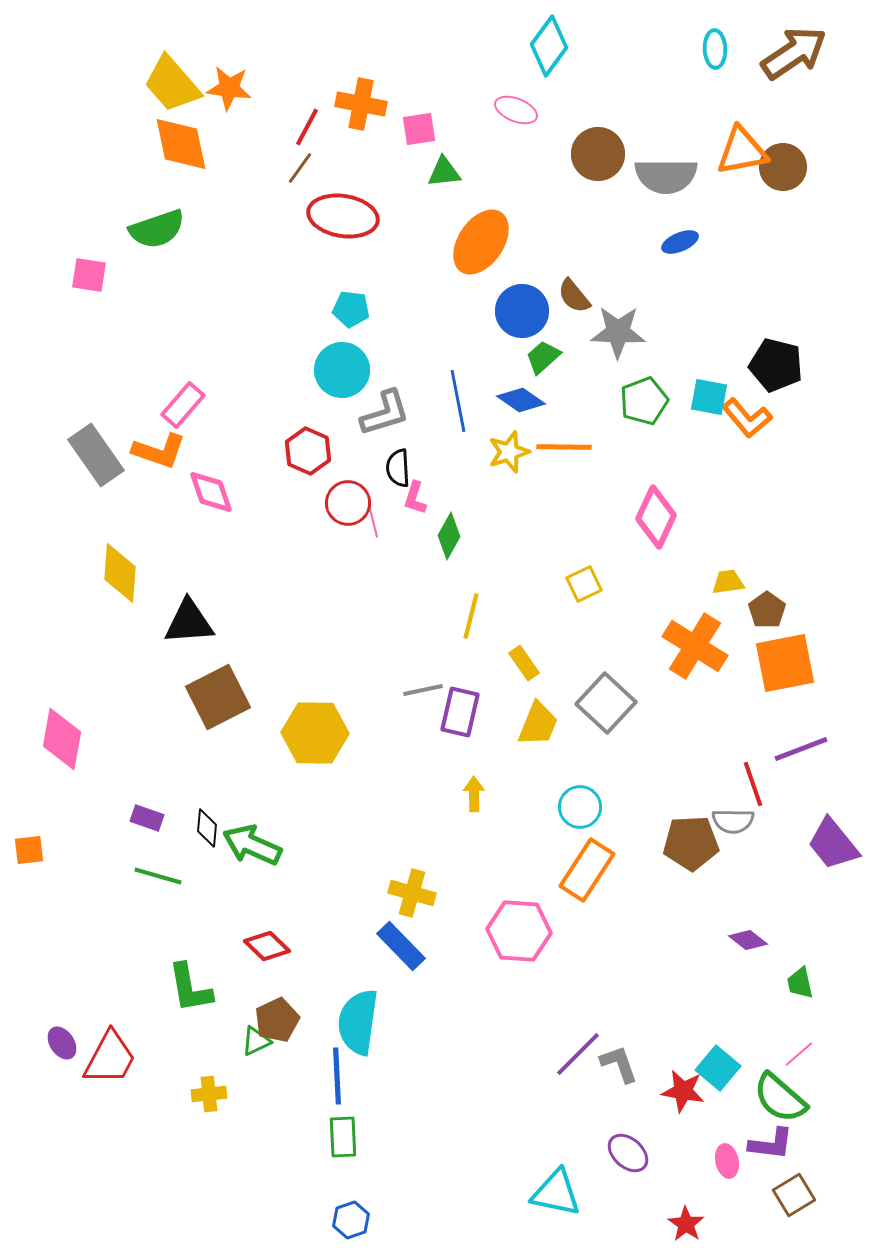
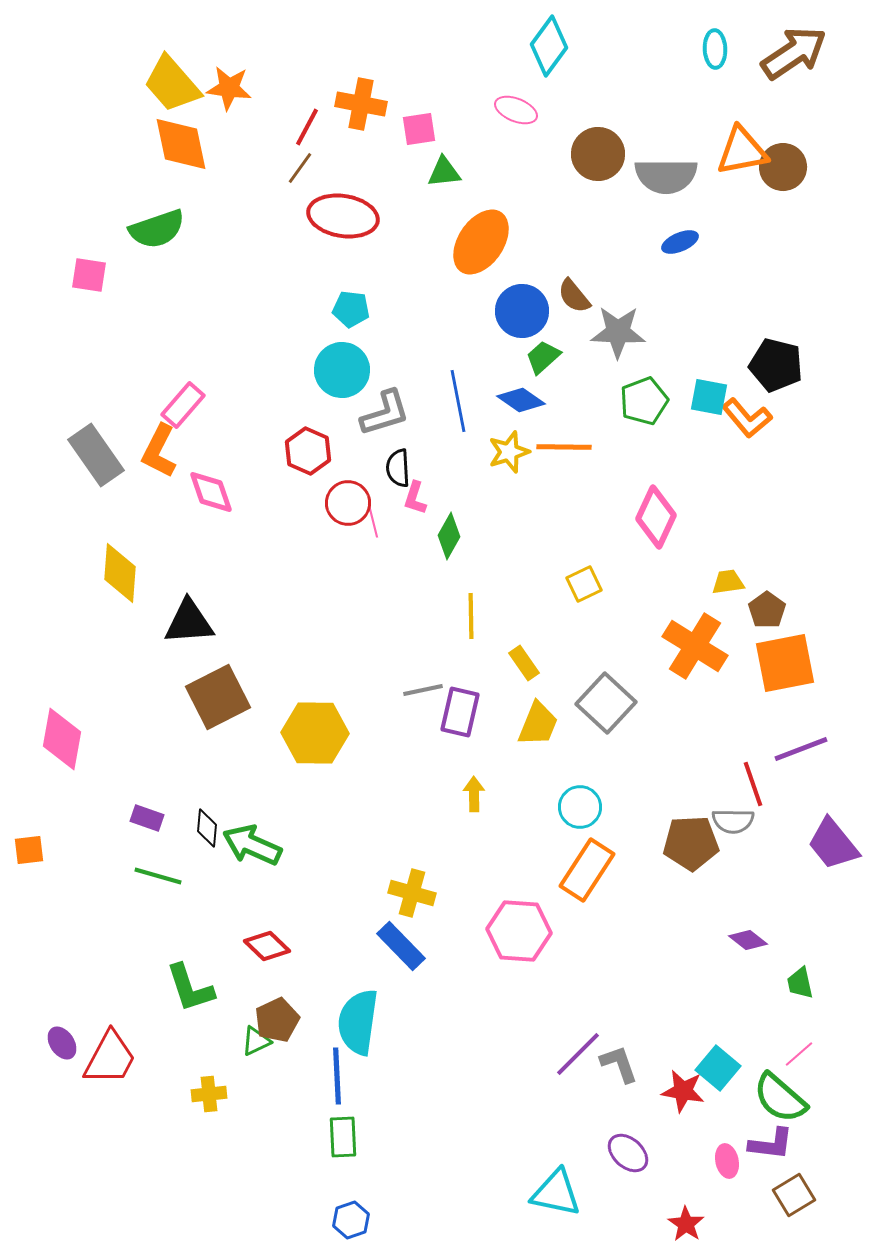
orange L-shape at (159, 451): rotated 98 degrees clockwise
yellow line at (471, 616): rotated 15 degrees counterclockwise
green L-shape at (190, 988): rotated 8 degrees counterclockwise
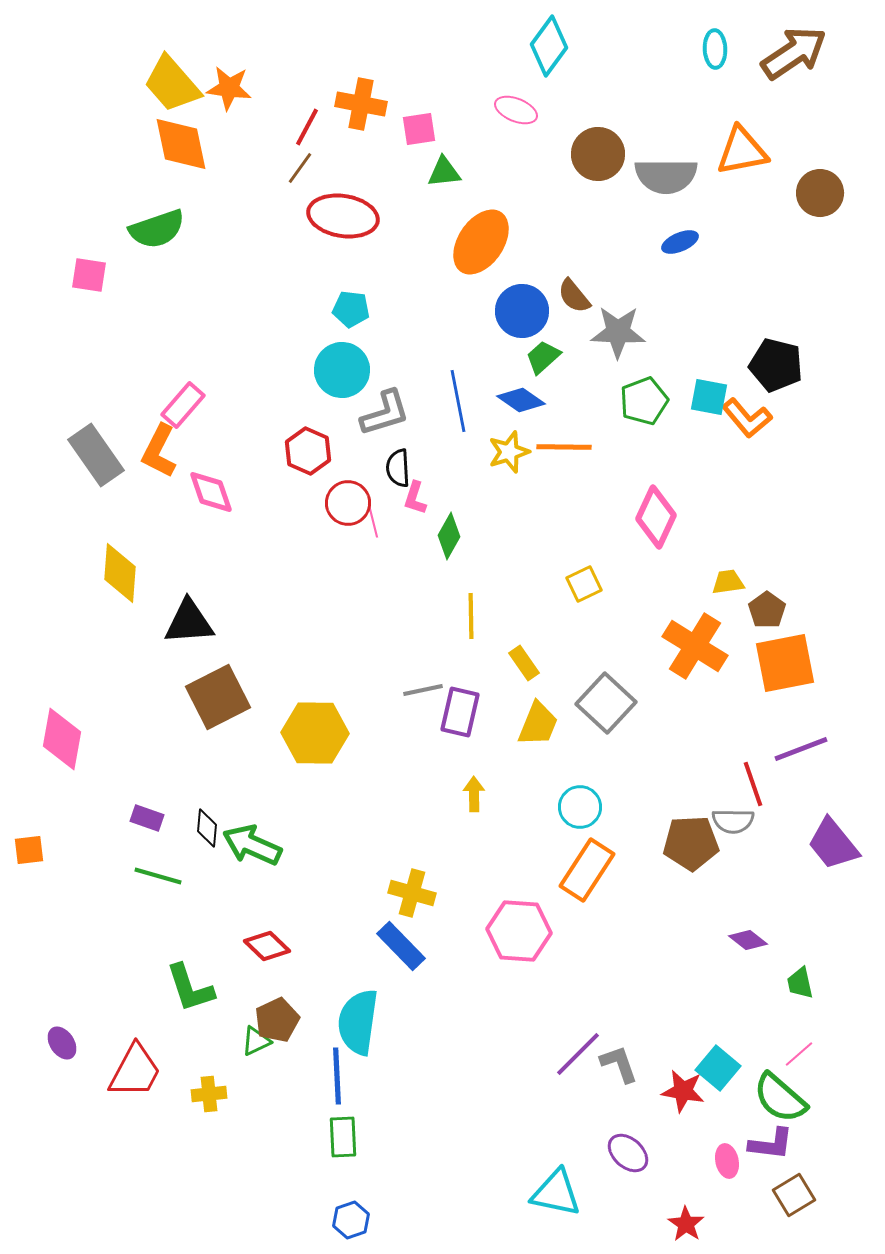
brown circle at (783, 167): moved 37 px right, 26 px down
red trapezoid at (110, 1058): moved 25 px right, 13 px down
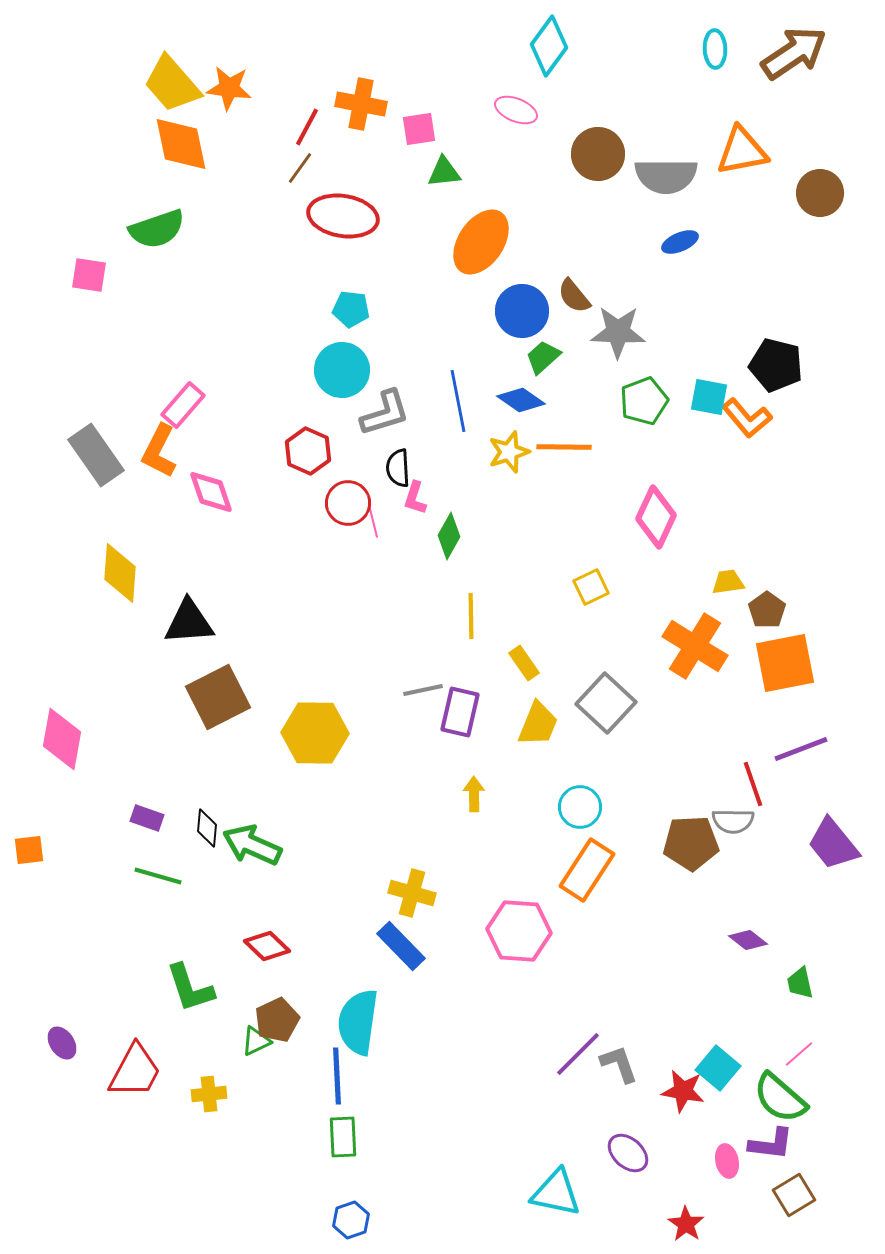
yellow square at (584, 584): moved 7 px right, 3 px down
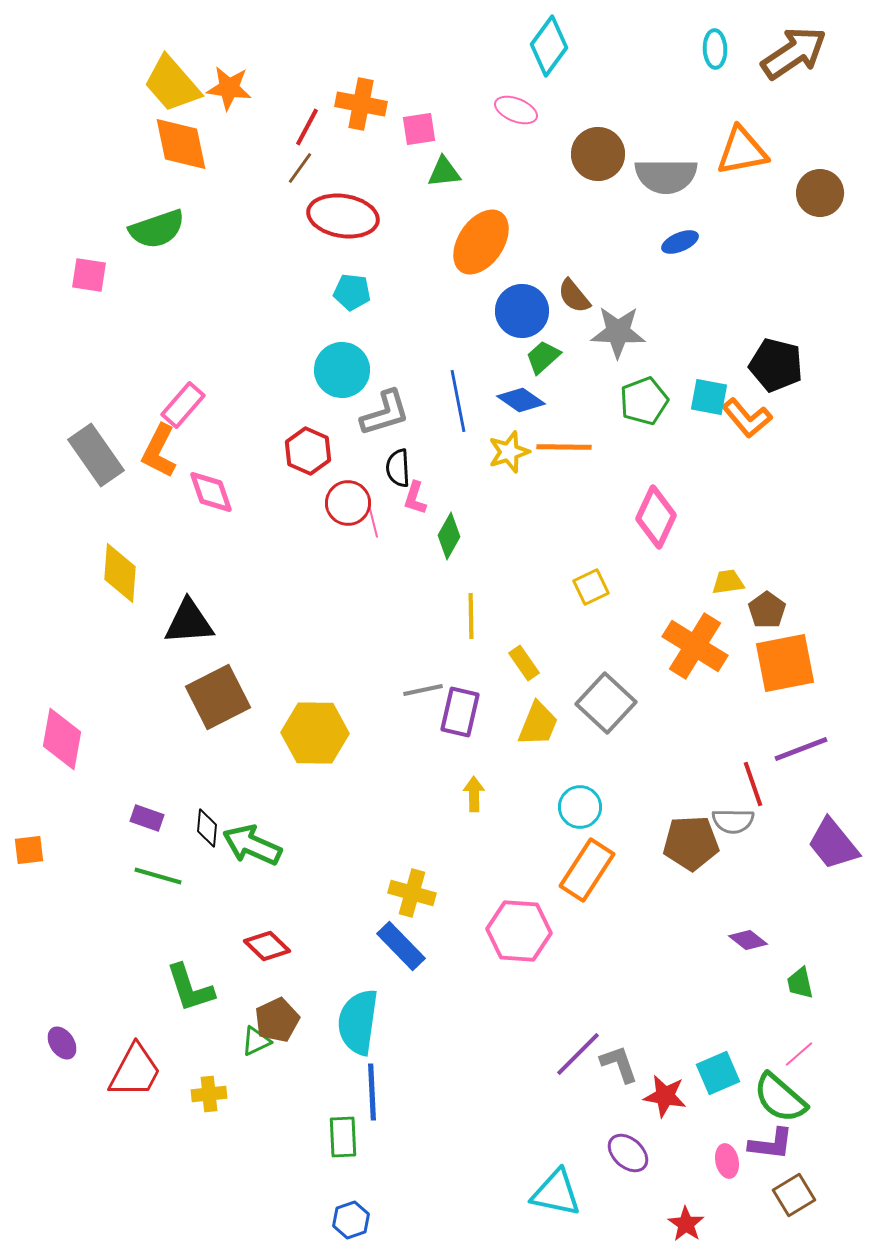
cyan pentagon at (351, 309): moved 1 px right, 17 px up
cyan square at (718, 1068): moved 5 px down; rotated 27 degrees clockwise
blue line at (337, 1076): moved 35 px right, 16 px down
red star at (683, 1091): moved 18 px left, 5 px down
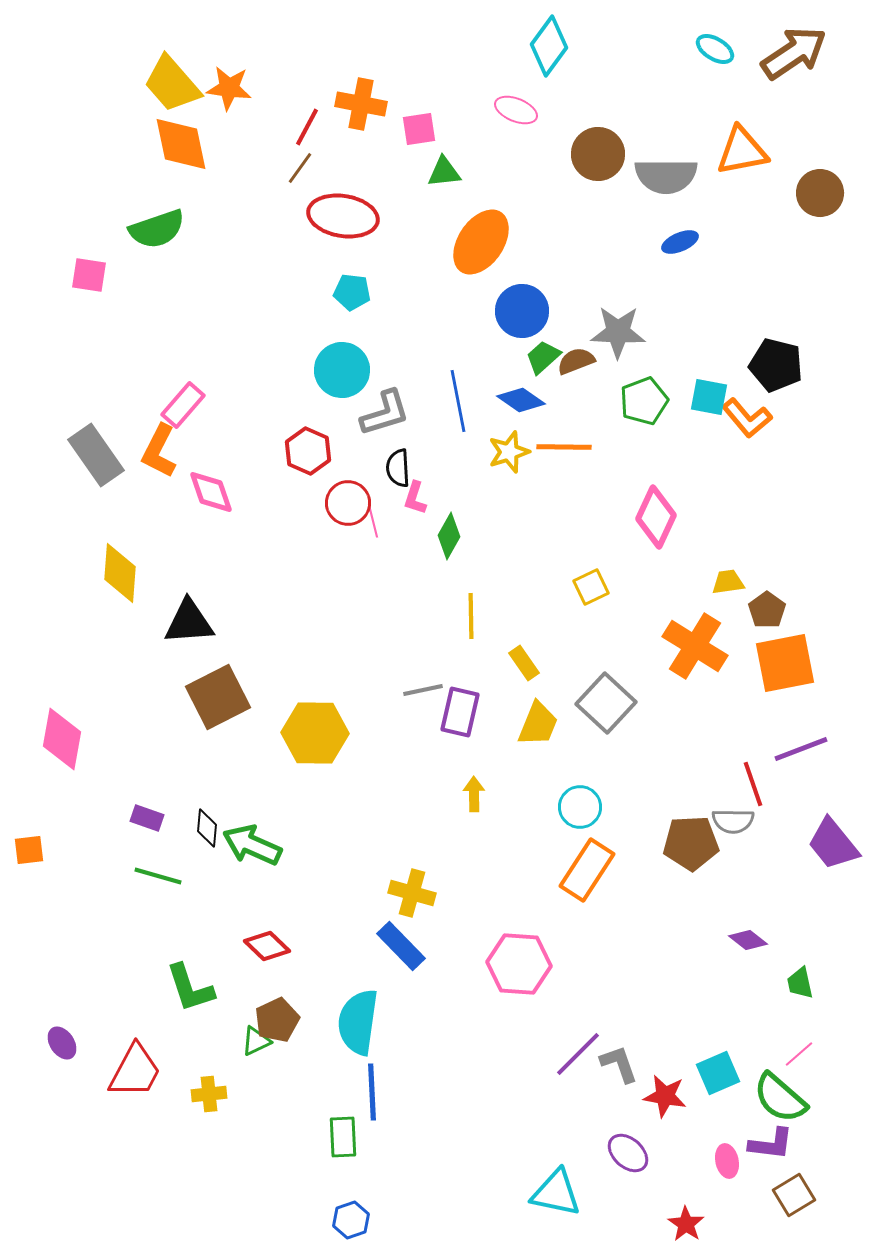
cyan ellipse at (715, 49): rotated 57 degrees counterclockwise
brown semicircle at (574, 296): moved 2 px right, 65 px down; rotated 108 degrees clockwise
pink hexagon at (519, 931): moved 33 px down
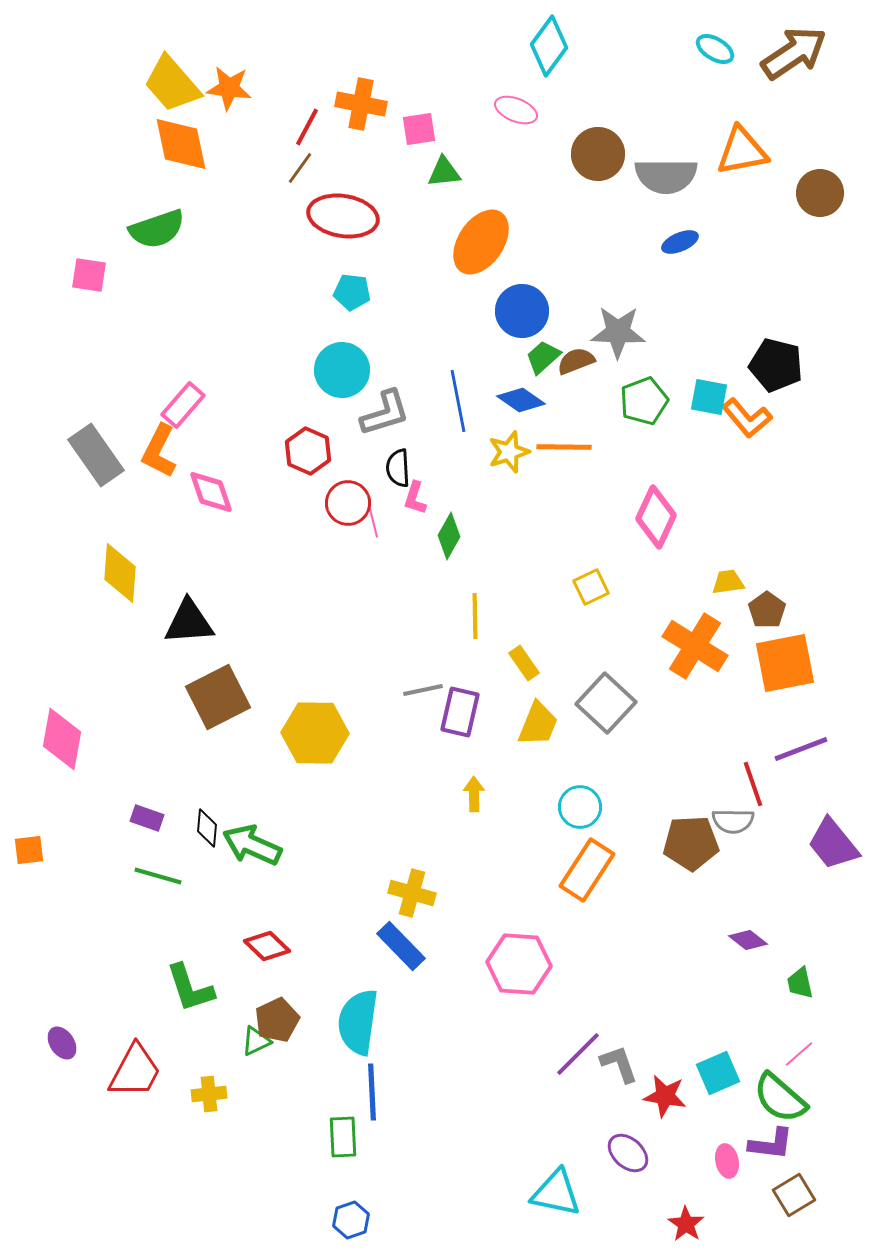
yellow line at (471, 616): moved 4 px right
